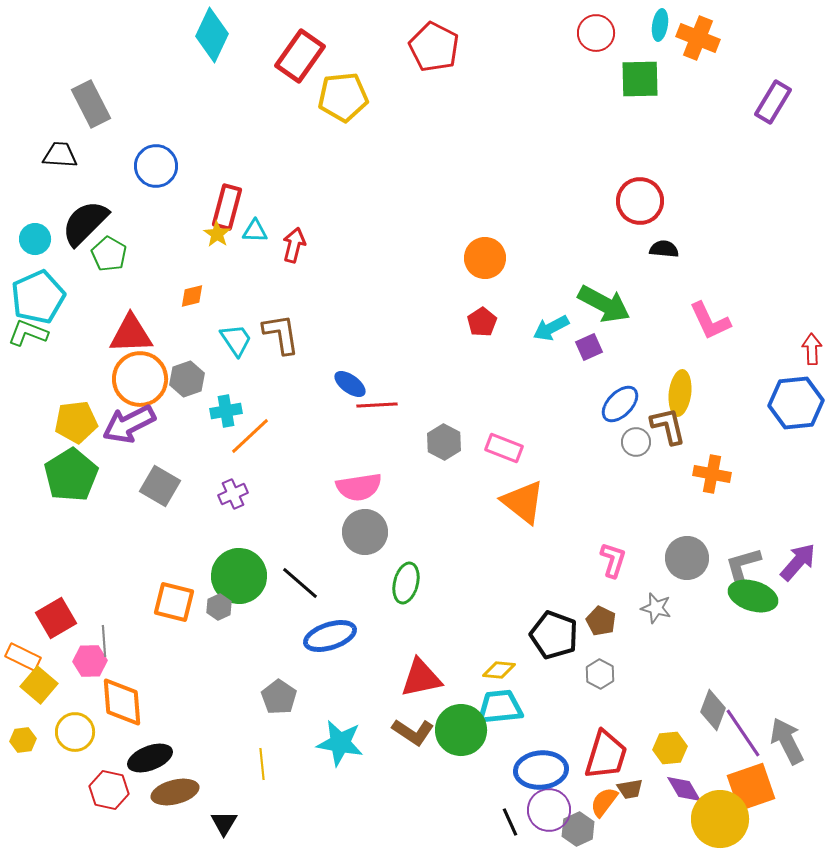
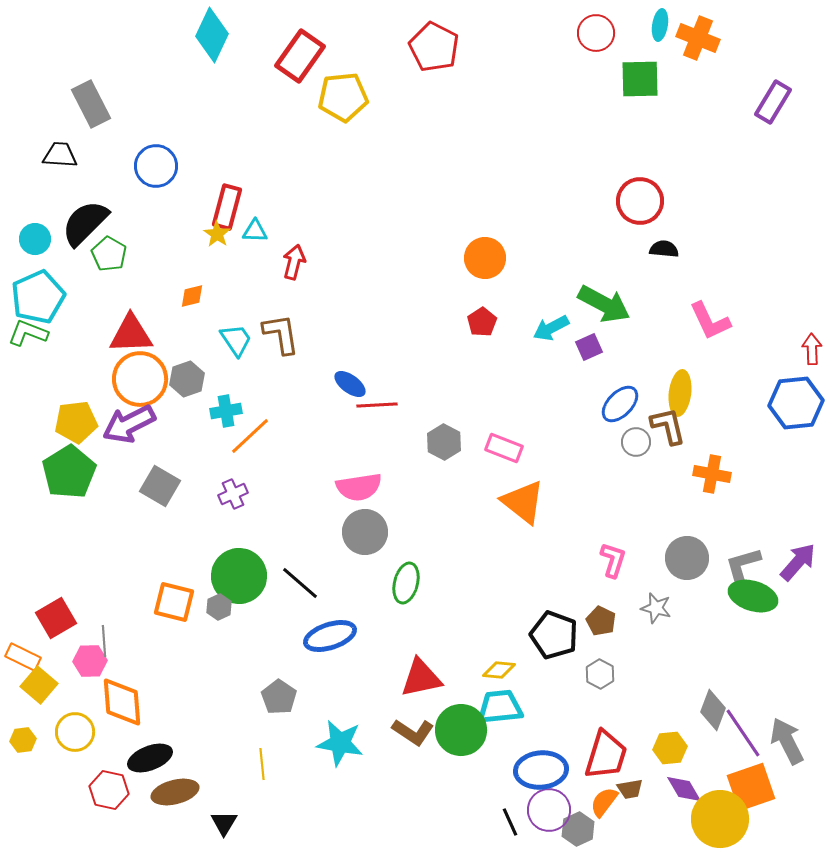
red arrow at (294, 245): moved 17 px down
green pentagon at (71, 475): moved 2 px left, 3 px up
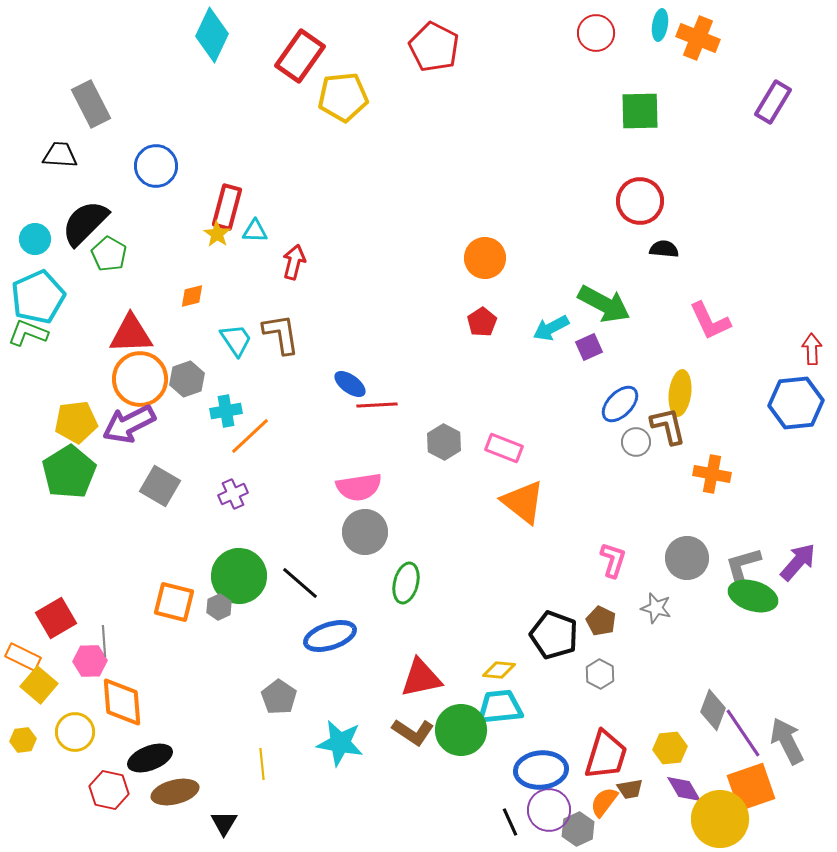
green square at (640, 79): moved 32 px down
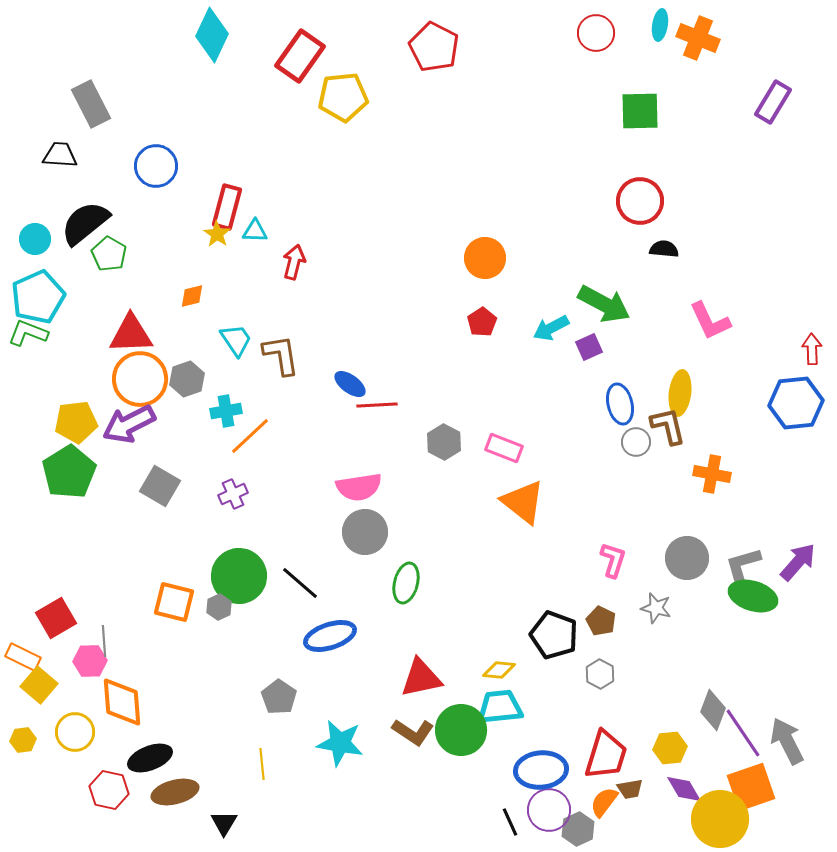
black semicircle at (85, 223): rotated 6 degrees clockwise
brown L-shape at (281, 334): moved 21 px down
blue ellipse at (620, 404): rotated 57 degrees counterclockwise
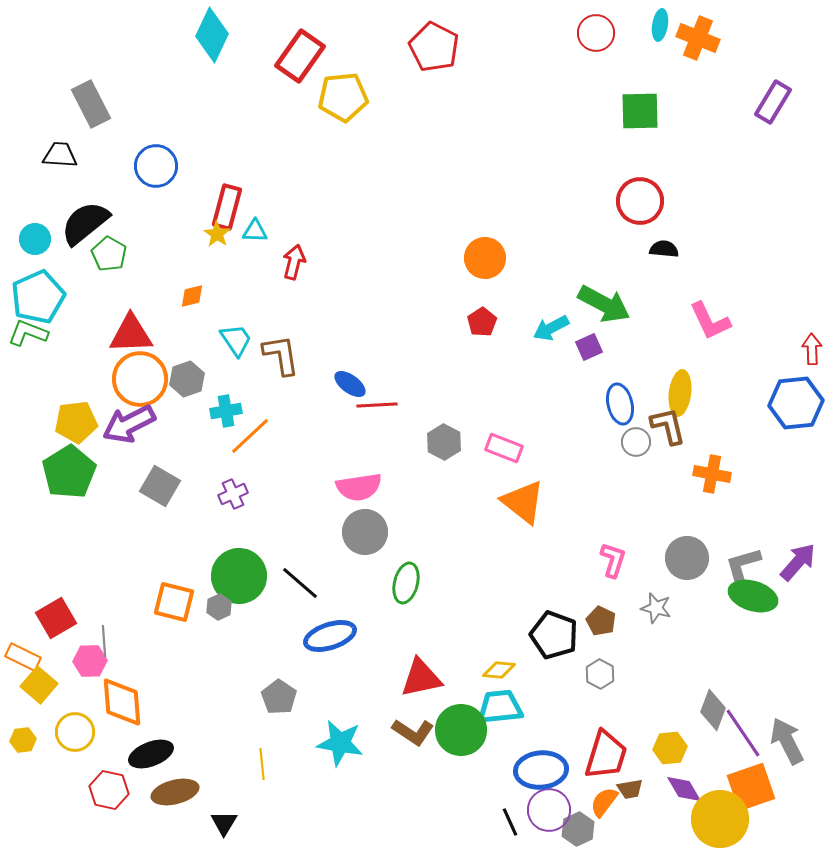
black ellipse at (150, 758): moved 1 px right, 4 px up
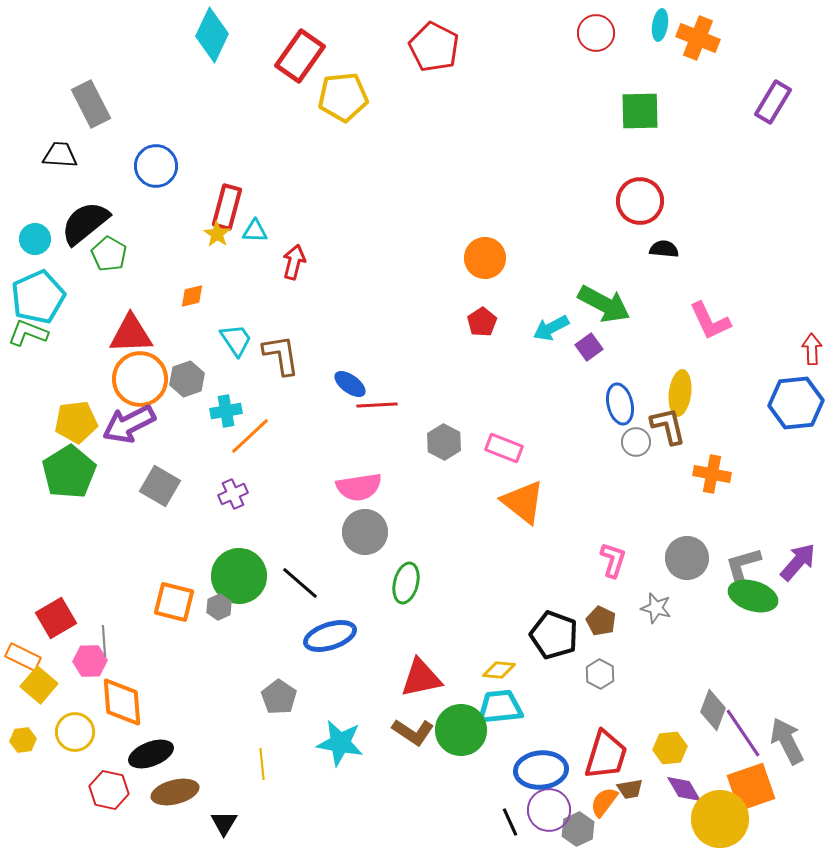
purple square at (589, 347): rotated 12 degrees counterclockwise
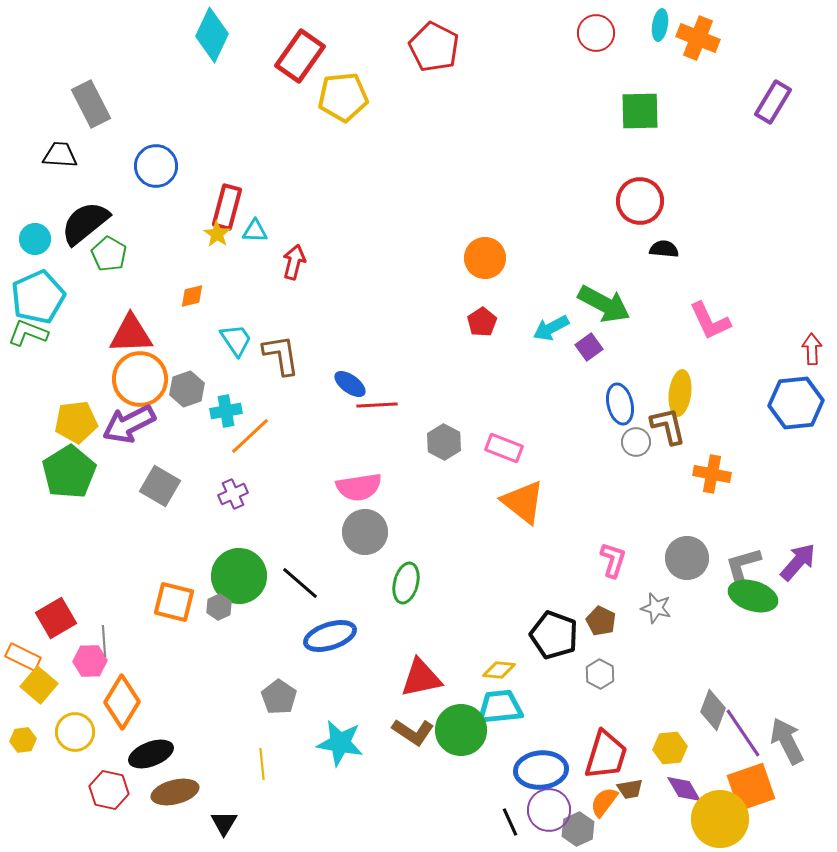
gray hexagon at (187, 379): moved 10 px down
orange diamond at (122, 702): rotated 36 degrees clockwise
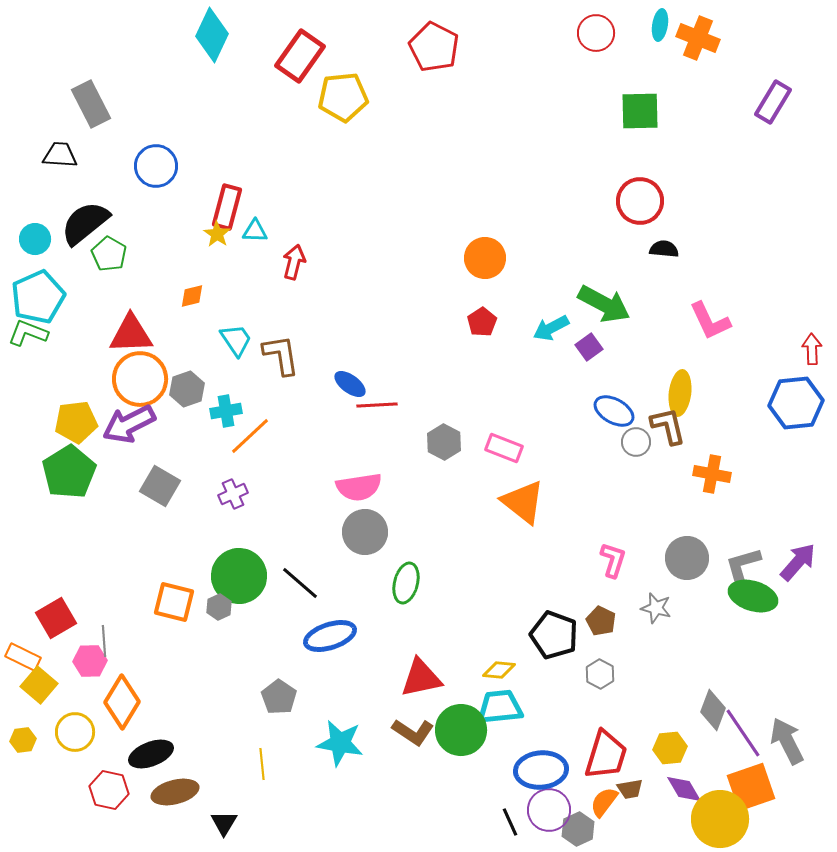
blue ellipse at (620, 404): moved 6 px left, 7 px down; rotated 48 degrees counterclockwise
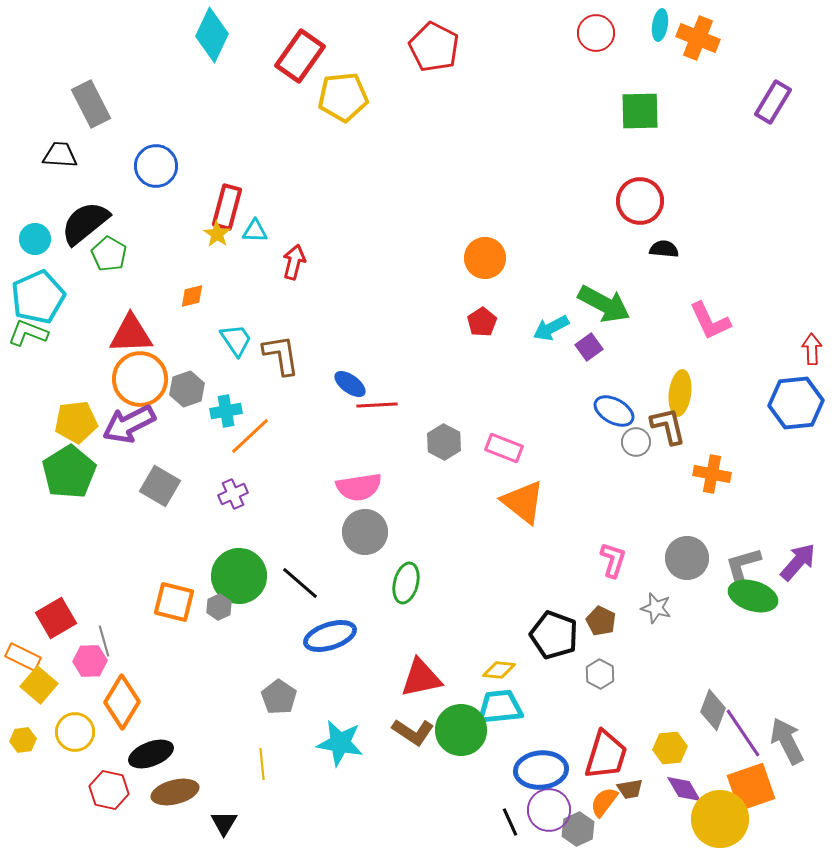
gray line at (104, 641): rotated 12 degrees counterclockwise
